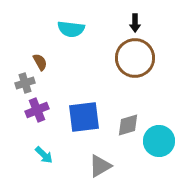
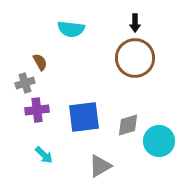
purple cross: rotated 15 degrees clockwise
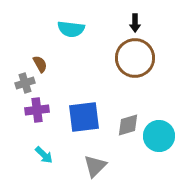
brown semicircle: moved 2 px down
cyan circle: moved 5 px up
gray triangle: moved 5 px left; rotated 15 degrees counterclockwise
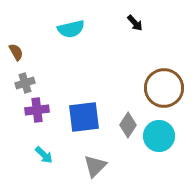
black arrow: rotated 42 degrees counterclockwise
cyan semicircle: rotated 20 degrees counterclockwise
brown circle: moved 29 px right, 30 px down
brown semicircle: moved 24 px left, 12 px up
gray diamond: rotated 40 degrees counterclockwise
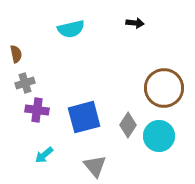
black arrow: rotated 42 degrees counterclockwise
brown semicircle: moved 2 px down; rotated 18 degrees clockwise
purple cross: rotated 15 degrees clockwise
blue square: rotated 8 degrees counterclockwise
cyan arrow: rotated 96 degrees clockwise
gray triangle: rotated 25 degrees counterclockwise
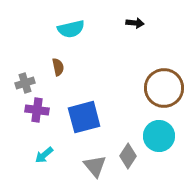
brown semicircle: moved 42 px right, 13 px down
gray diamond: moved 31 px down
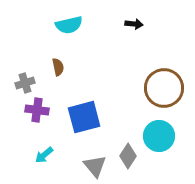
black arrow: moved 1 px left, 1 px down
cyan semicircle: moved 2 px left, 4 px up
